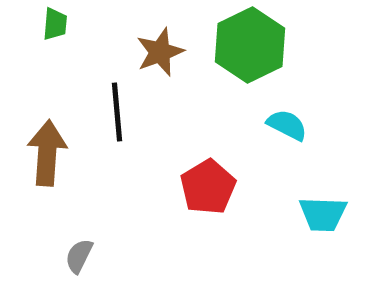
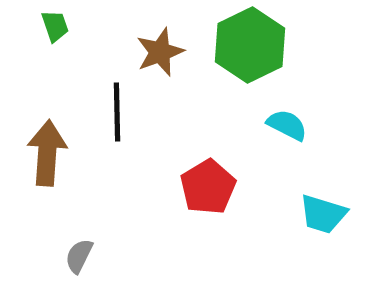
green trapezoid: moved 2 px down; rotated 24 degrees counterclockwise
black line: rotated 4 degrees clockwise
cyan trapezoid: rotated 15 degrees clockwise
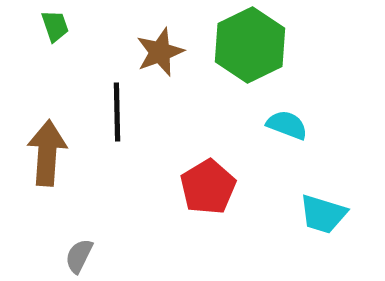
cyan semicircle: rotated 6 degrees counterclockwise
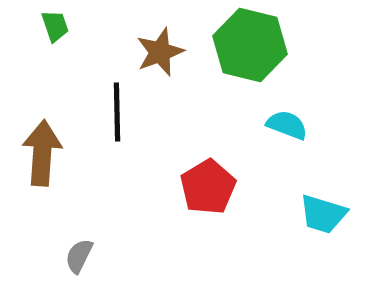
green hexagon: rotated 20 degrees counterclockwise
brown arrow: moved 5 px left
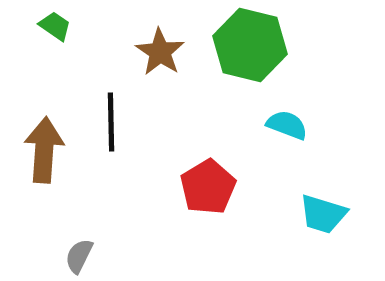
green trapezoid: rotated 36 degrees counterclockwise
brown star: rotated 18 degrees counterclockwise
black line: moved 6 px left, 10 px down
brown arrow: moved 2 px right, 3 px up
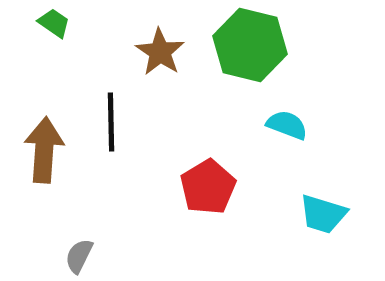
green trapezoid: moved 1 px left, 3 px up
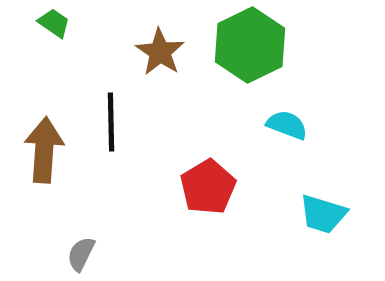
green hexagon: rotated 20 degrees clockwise
gray semicircle: moved 2 px right, 2 px up
